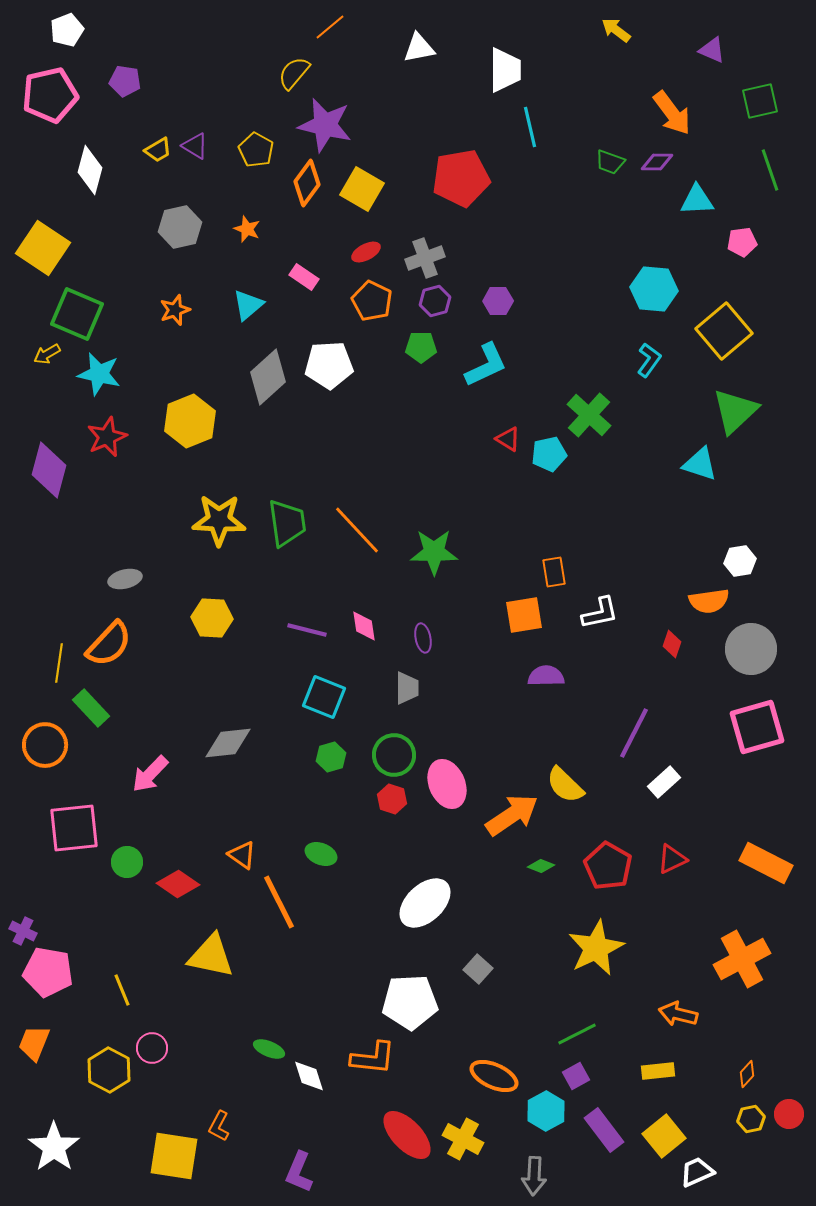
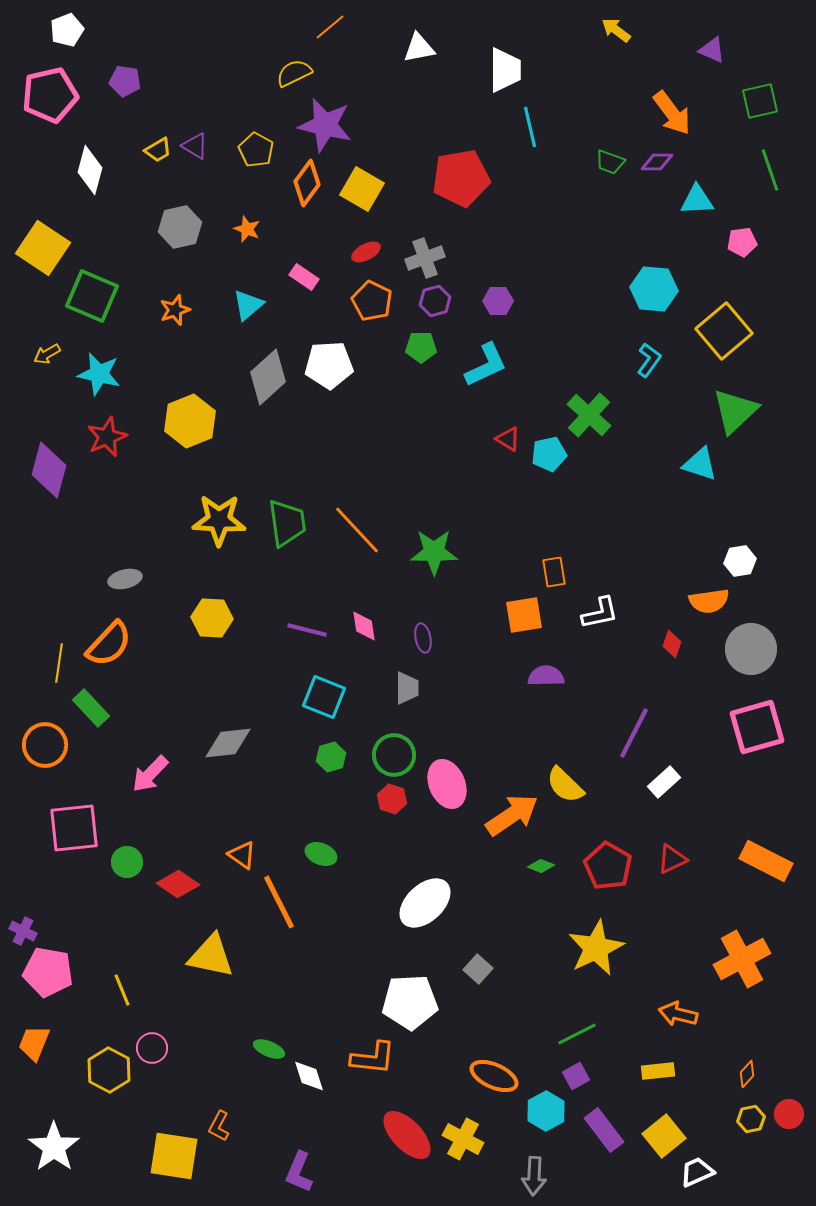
yellow semicircle at (294, 73): rotated 24 degrees clockwise
green square at (77, 314): moved 15 px right, 18 px up
orange rectangle at (766, 863): moved 2 px up
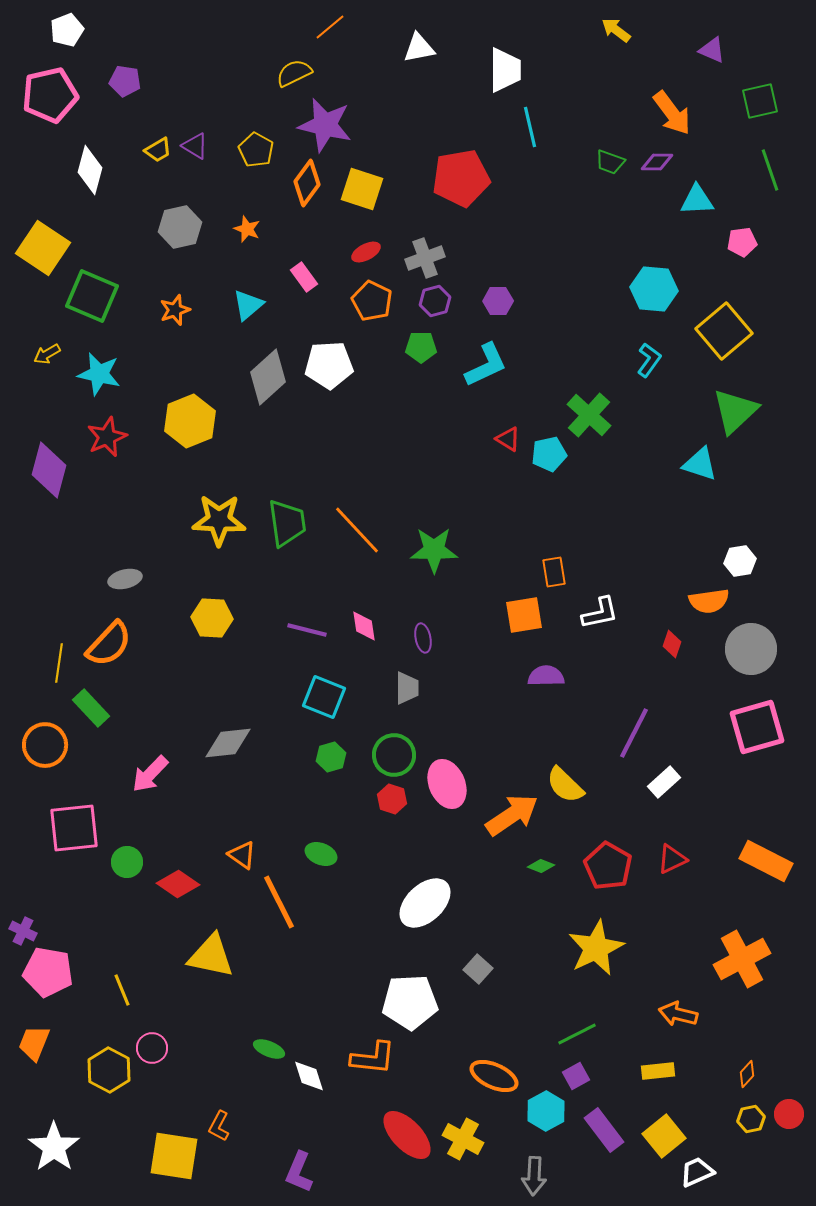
yellow square at (362, 189): rotated 12 degrees counterclockwise
pink rectangle at (304, 277): rotated 20 degrees clockwise
green star at (434, 552): moved 2 px up
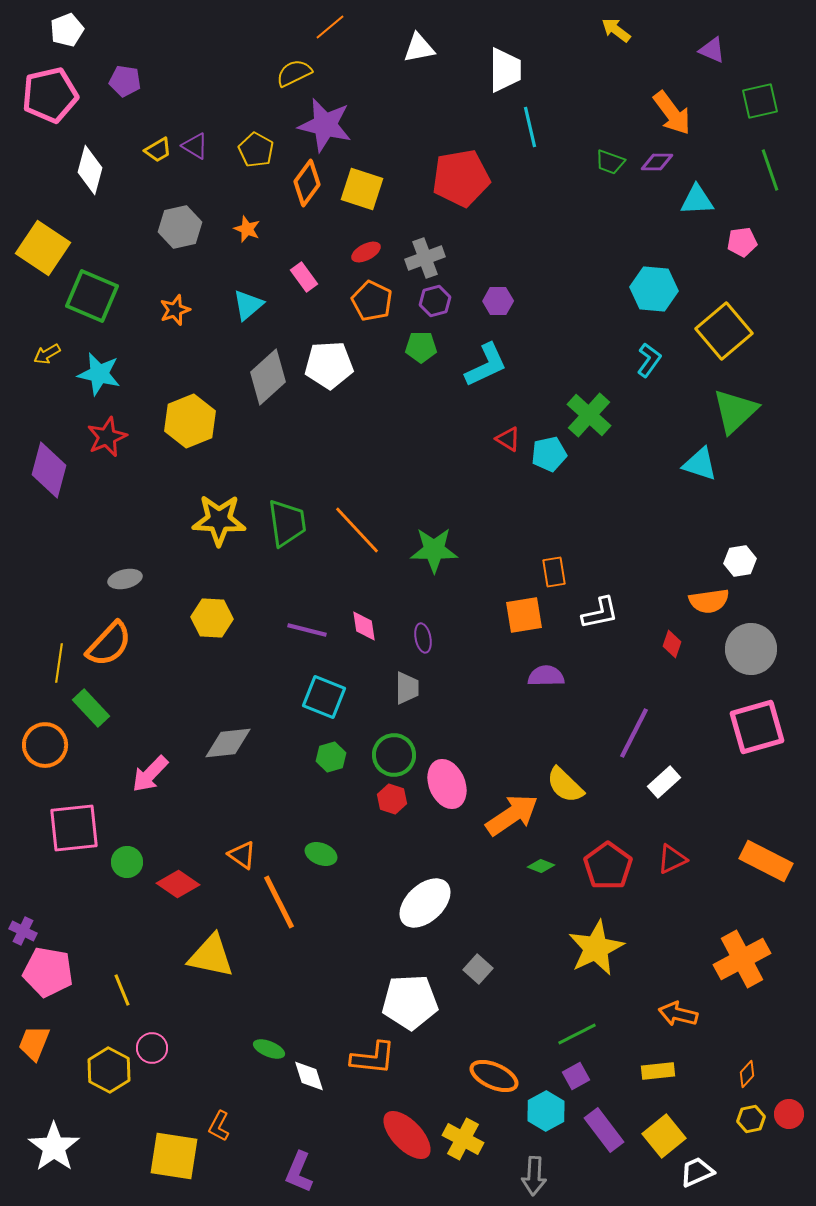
red pentagon at (608, 866): rotated 6 degrees clockwise
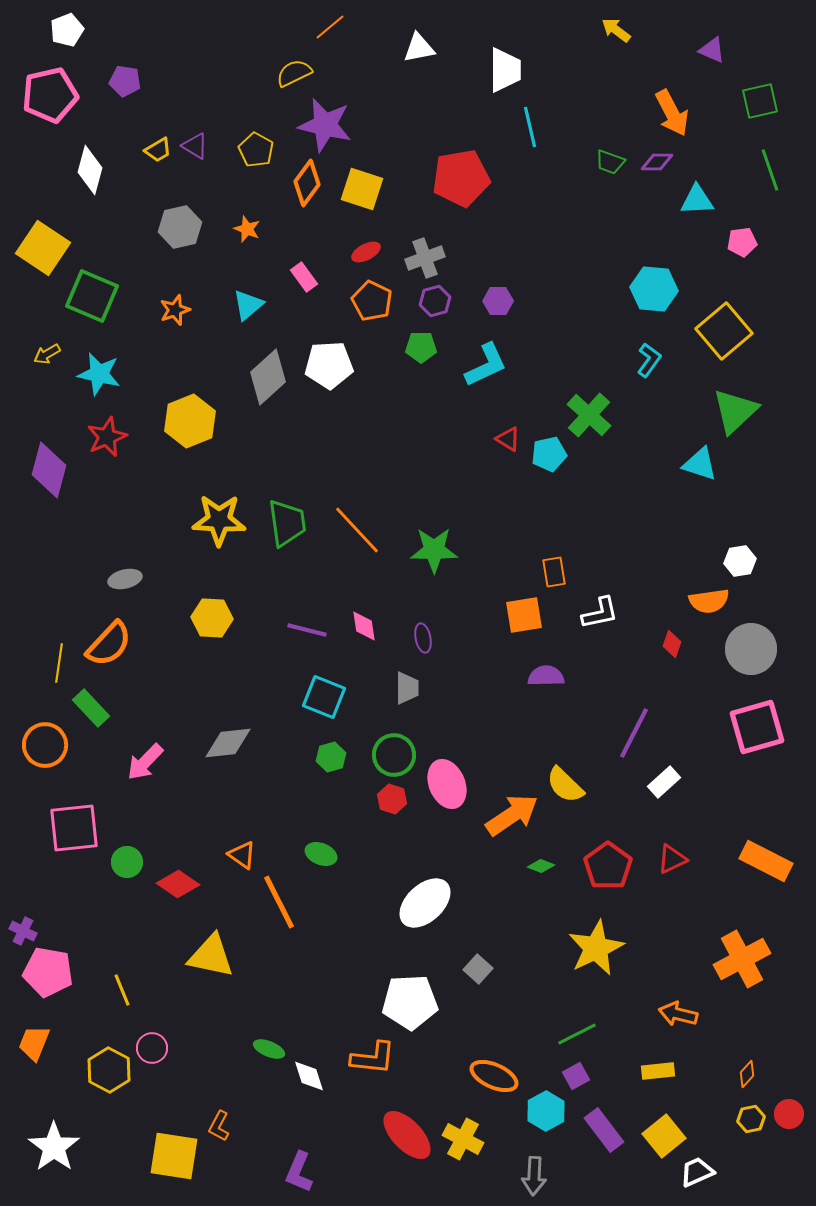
orange arrow at (672, 113): rotated 9 degrees clockwise
pink arrow at (150, 774): moved 5 px left, 12 px up
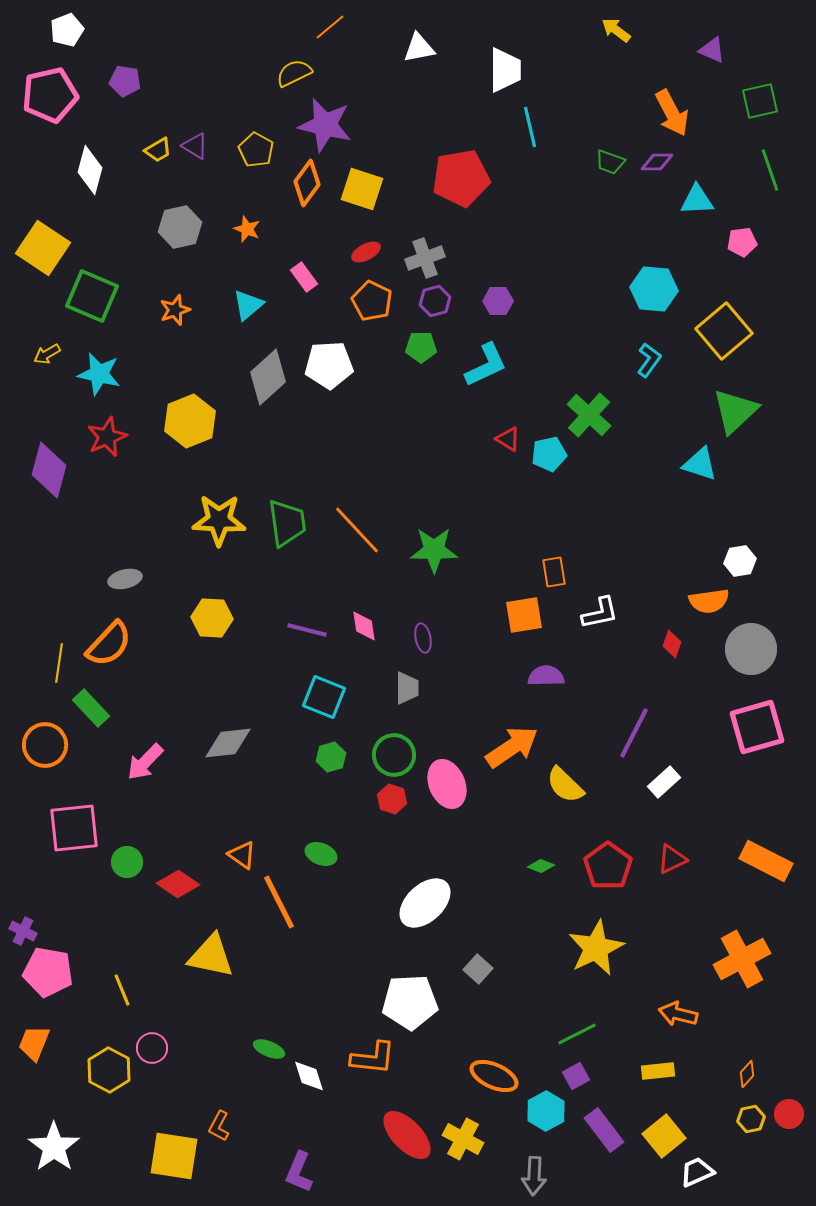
orange arrow at (512, 815): moved 68 px up
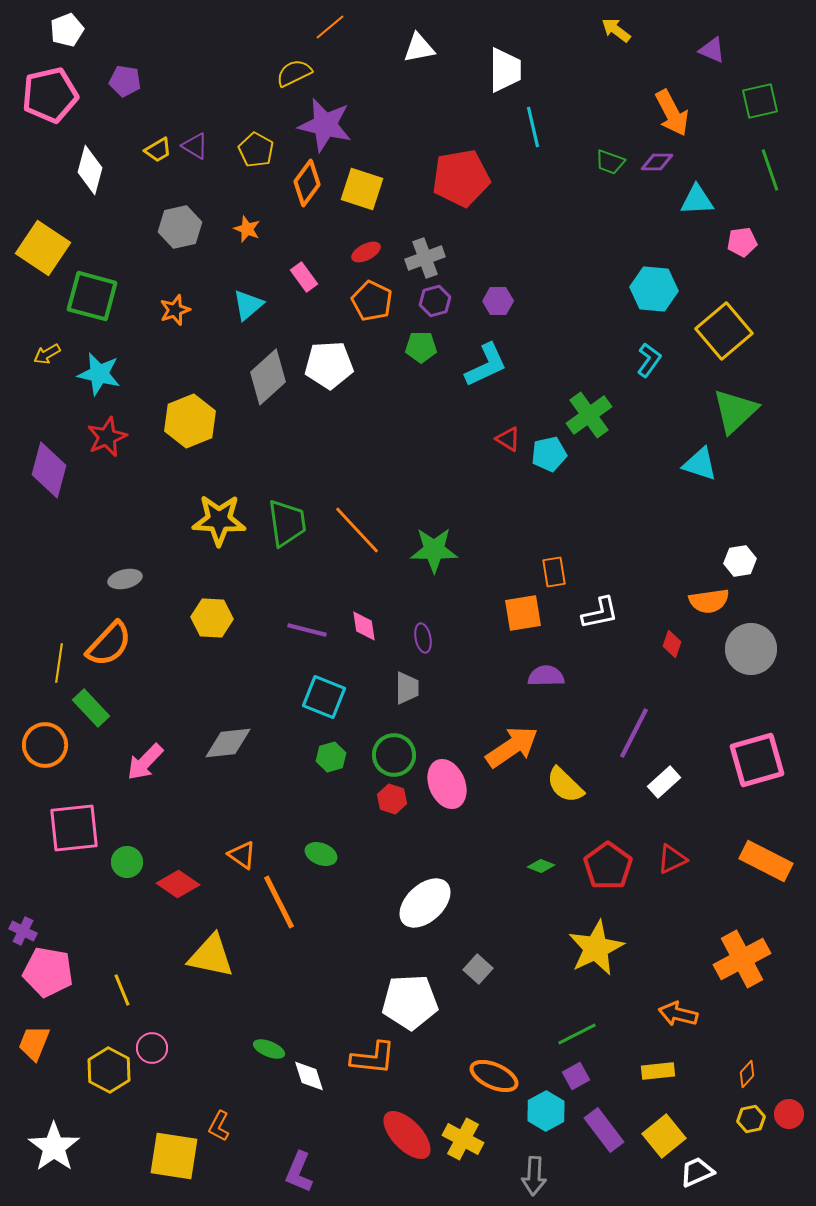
cyan line at (530, 127): moved 3 px right
green square at (92, 296): rotated 8 degrees counterclockwise
green cross at (589, 415): rotated 12 degrees clockwise
orange square at (524, 615): moved 1 px left, 2 px up
pink square at (757, 727): moved 33 px down
